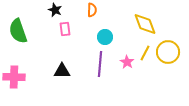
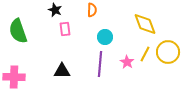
yellow line: moved 1 px down
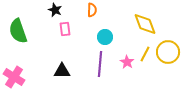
pink cross: rotated 30 degrees clockwise
